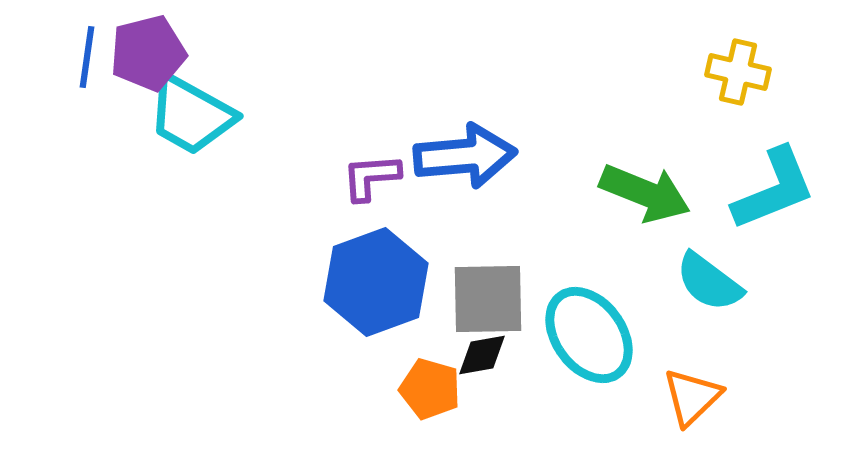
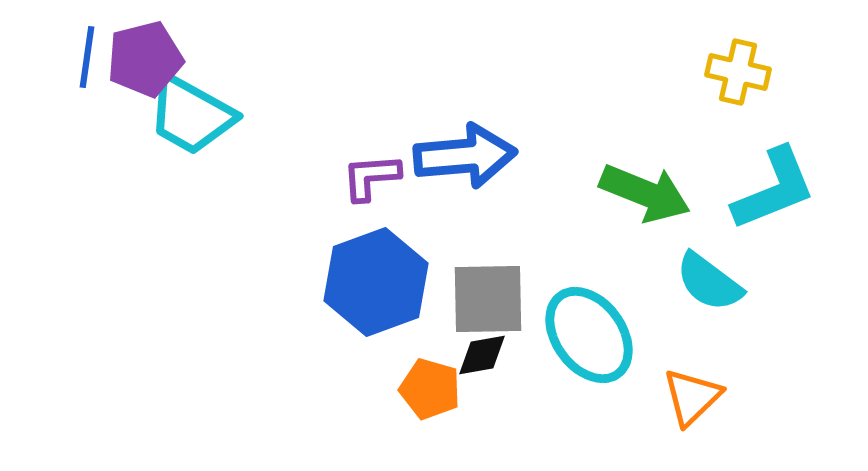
purple pentagon: moved 3 px left, 6 px down
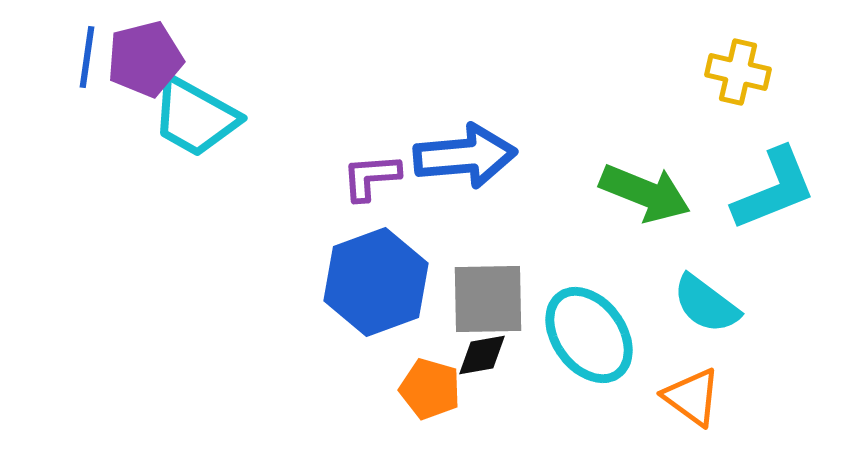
cyan trapezoid: moved 4 px right, 2 px down
cyan semicircle: moved 3 px left, 22 px down
orange triangle: rotated 40 degrees counterclockwise
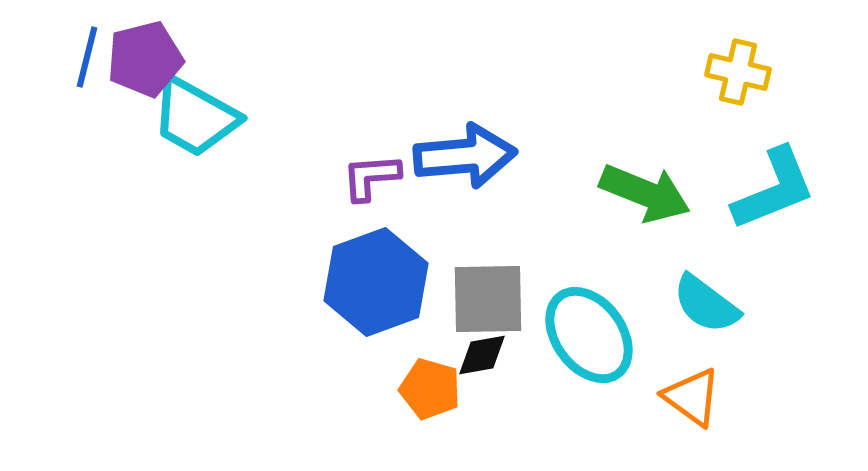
blue line: rotated 6 degrees clockwise
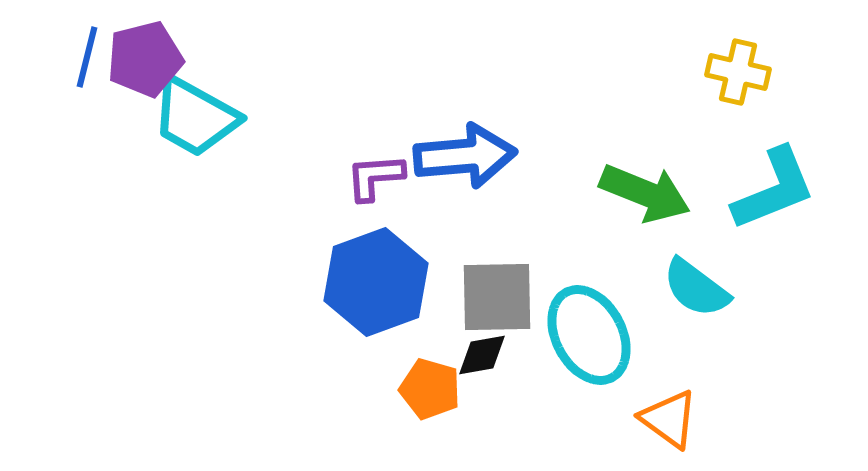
purple L-shape: moved 4 px right
gray square: moved 9 px right, 2 px up
cyan semicircle: moved 10 px left, 16 px up
cyan ellipse: rotated 8 degrees clockwise
orange triangle: moved 23 px left, 22 px down
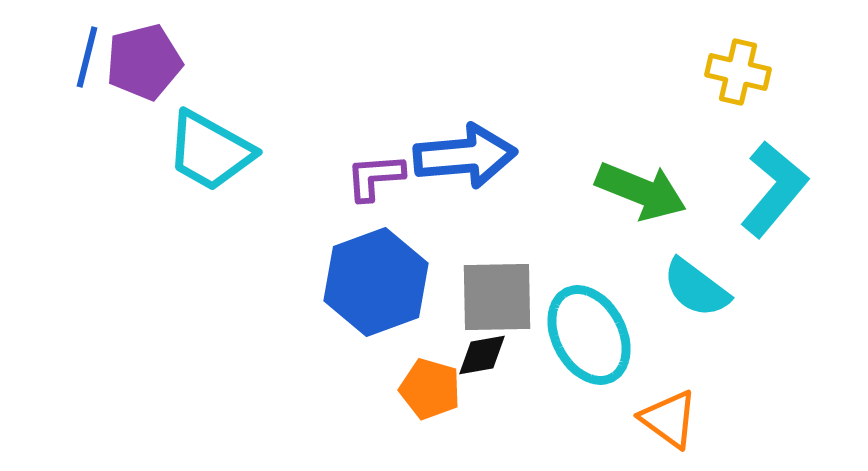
purple pentagon: moved 1 px left, 3 px down
cyan trapezoid: moved 15 px right, 34 px down
cyan L-shape: rotated 28 degrees counterclockwise
green arrow: moved 4 px left, 2 px up
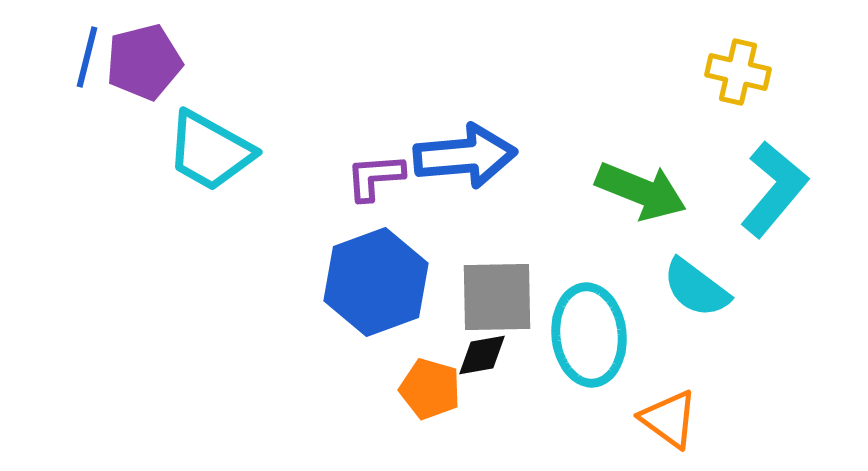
cyan ellipse: rotated 22 degrees clockwise
